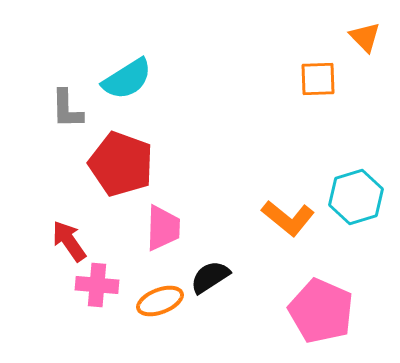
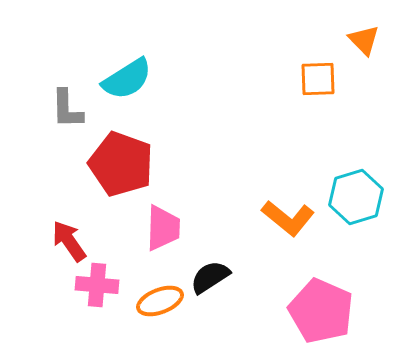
orange triangle: moved 1 px left, 3 px down
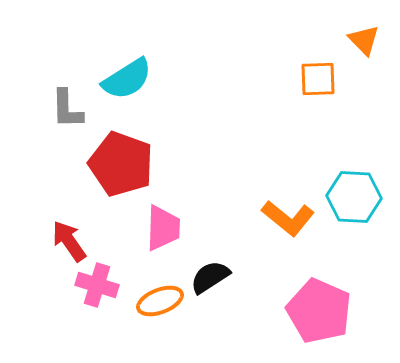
cyan hexagon: moved 2 px left; rotated 20 degrees clockwise
pink cross: rotated 12 degrees clockwise
pink pentagon: moved 2 px left
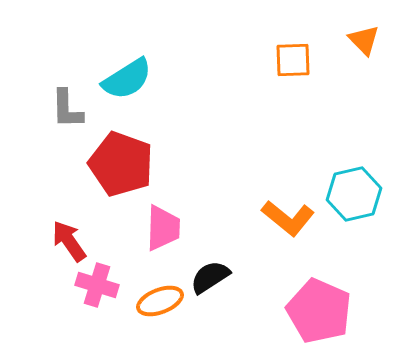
orange square: moved 25 px left, 19 px up
cyan hexagon: moved 3 px up; rotated 16 degrees counterclockwise
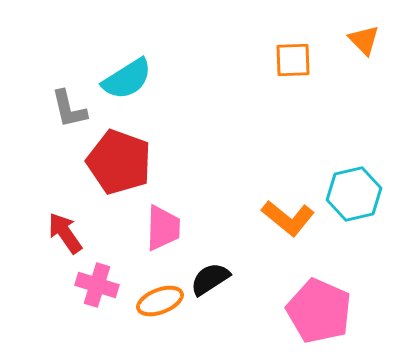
gray L-shape: moved 2 px right; rotated 12 degrees counterclockwise
red pentagon: moved 2 px left, 2 px up
red arrow: moved 4 px left, 8 px up
black semicircle: moved 2 px down
